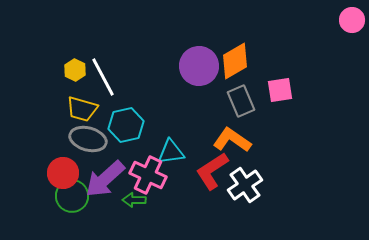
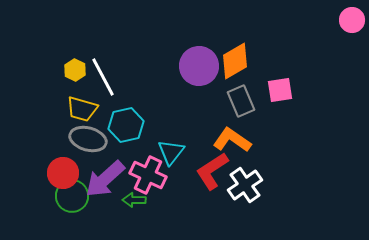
cyan triangle: rotated 44 degrees counterclockwise
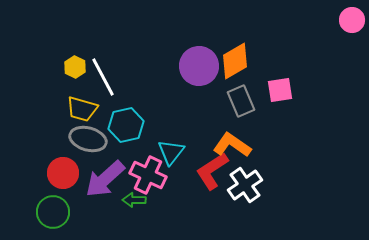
yellow hexagon: moved 3 px up
orange L-shape: moved 5 px down
green circle: moved 19 px left, 16 px down
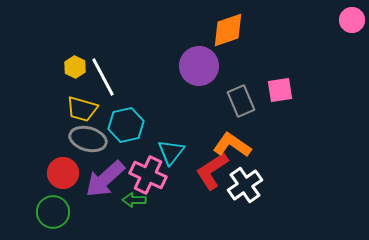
orange diamond: moved 7 px left, 31 px up; rotated 12 degrees clockwise
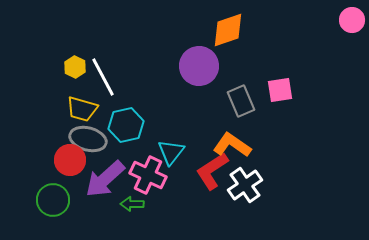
red circle: moved 7 px right, 13 px up
green arrow: moved 2 px left, 4 px down
green circle: moved 12 px up
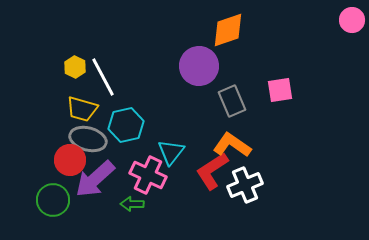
gray rectangle: moved 9 px left
purple arrow: moved 10 px left
white cross: rotated 12 degrees clockwise
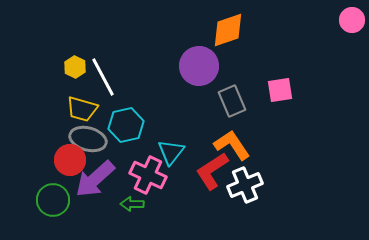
orange L-shape: rotated 21 degrees clockwise
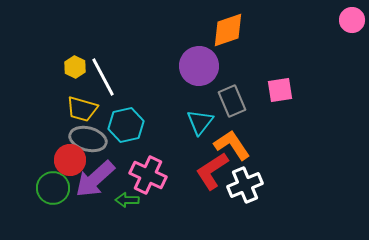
cyan triangle: moved 29 px right, 30 px up
green circle: moved 12 px up
green arrow: moved 5 px left, 4 px up
